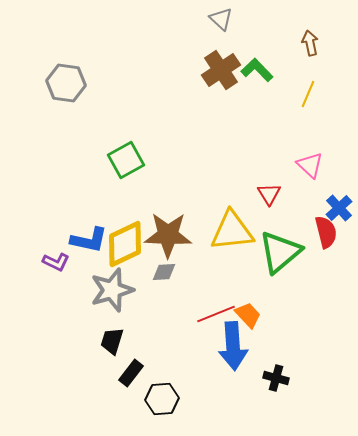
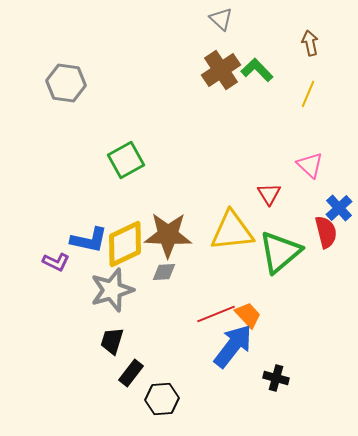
blue arrow: rotated 138 degrees counterclockwise
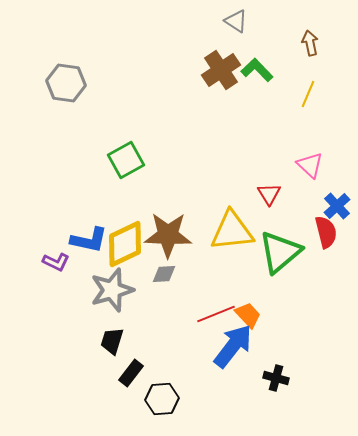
gray triangle: moved 15 px right, 2 px down; rotated 10 degrees counterclockwise
blue cross: moved 2 px left, 2 px up
gray diamond: moved 2 px down
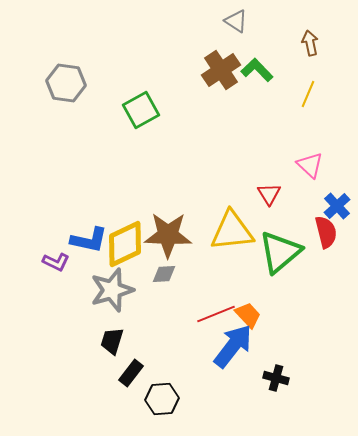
green square: moved 15 px right, 50 px up
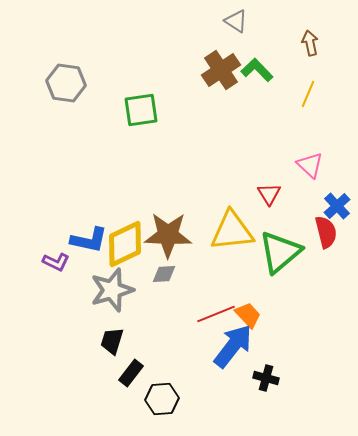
green square: rotated 21 degrees clockwise
black cross: moved 10 px left
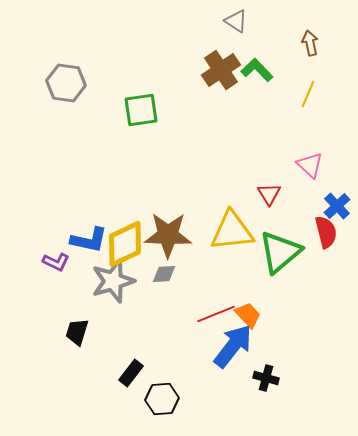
gray star: moved 1 px right, 9 px up
black trapezoid: moved 35 px left, 9 px up
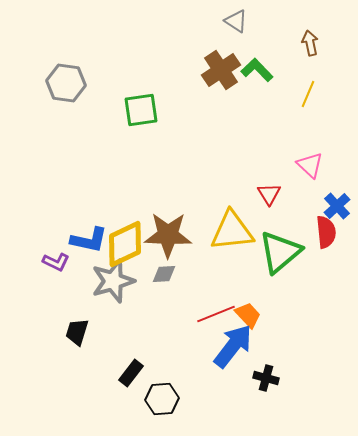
red semicircle: rotated 8 degrees clockwise
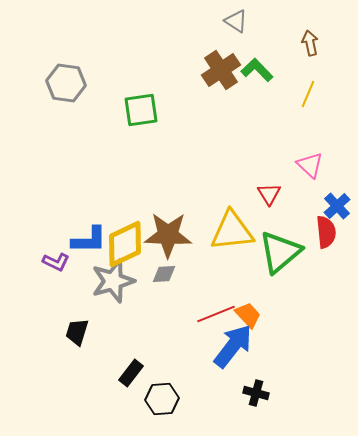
blue L-shape: rotated 12 degrees counterclockwise
black cross: moved 10 px left, 15 px down
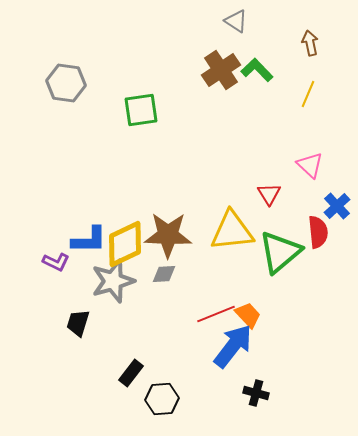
red semicircle: moved 8 px left
black trapezoid: moved 1 px right, 9 px up
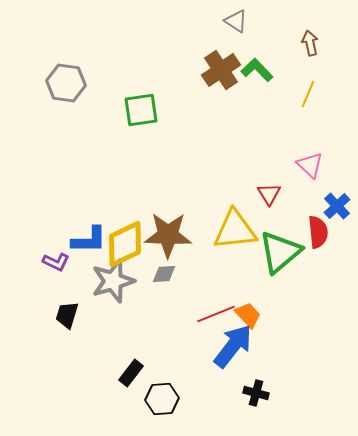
yellow triangle: moved 3 px right, 1 px up
black trapezoid: moved 11 px left, 8 px up
